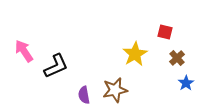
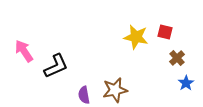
yellow star: moved 1 px right, 17 px up; rotated 30 degrees counterclockwise
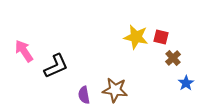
red square: moved 4 px left, 5 px down
brown cross: moved 4 px left
brown star: rotated 20 degrees clockwise
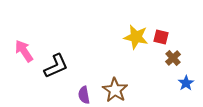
brown star: rotated 25 degrees clockwise
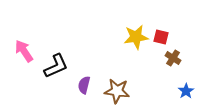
yellow star: rotated 20 degrees counterclockwise
brown cross: rotated 14 degrees counterclockwise
blue star: moved 8 px down
brown star: moved 2 px right, 1 px down; rotated 25 degrees counterclockwise
purple semicircle: moved 10 px up; rotated 24 degrees clockwise
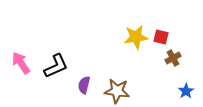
pink arrow: moved 3 px left, 12 px down
brown cross: rotated 28 degrees clockwise
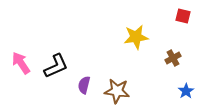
red square: moved 22 px right, 21 px up
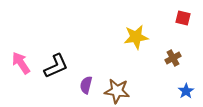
red square: moved 2 px down
purple semicircle: moved 2 px right
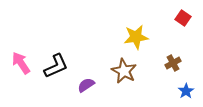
red square: rotated 21 degrees clockwise
brown cross: moved 5 px down
purple semicircle: rotated 42 degrees clockwise
brown star: moved 7 px right, 20 px up; rotated 20 degrees clockwise
